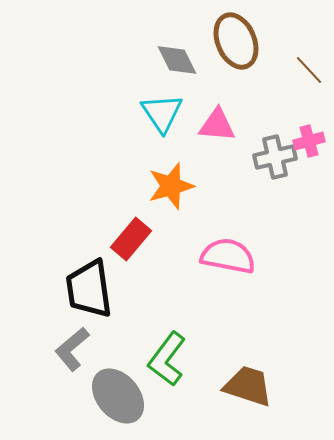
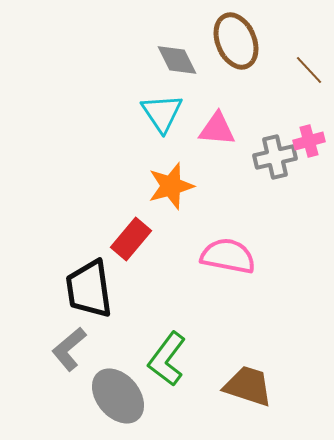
pink triangle: moved 4 px down
gray L-shape: moved 3 px left
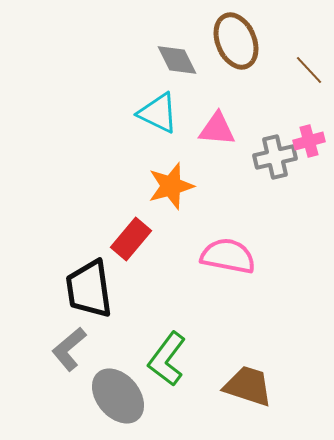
cyan triangle: moved 4 px left; rotated 30 degrees counterclockwise
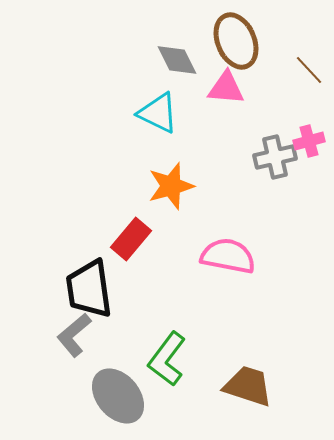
pink triangle: moved 9 px right, 41 px up
gray L-shape: moved 5 px right, 14 px up
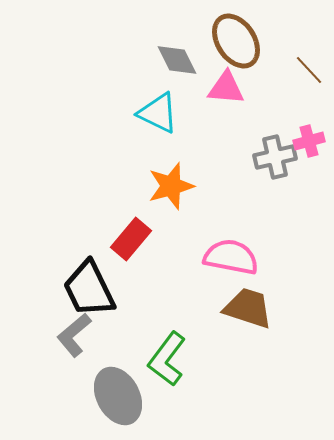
brown ellipse: rotated 10 degrees counterclockwise
pink semicircle: moved 3 px right, 1 px down
black trapezoid: rotated 18 degrees counterclockwise
brown trapezoid: moved 78 px up
gray ellipse: rotated 12 degrees clockwise
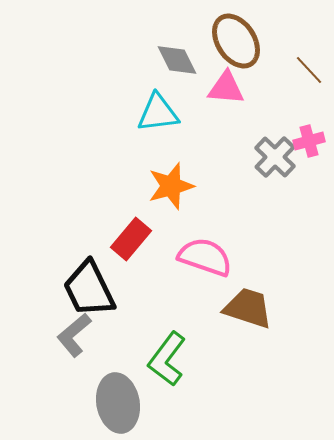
cyan triangle: rotated 33 degrees counterclockwise
gray cross: rotated 33 degrees counterclockwise
pink semicircle: moved 26 px left; rotated 8 degrees clockwise
gray ellipse: moved 7 px down; rotated 18 degrees clockwise
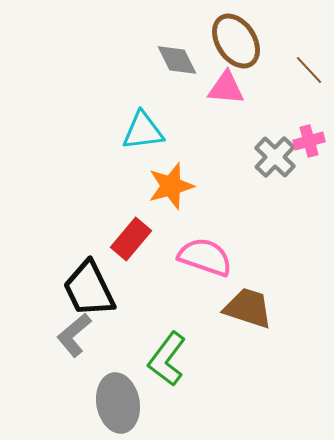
cyan triangle: moved 15 px left, 18 px down
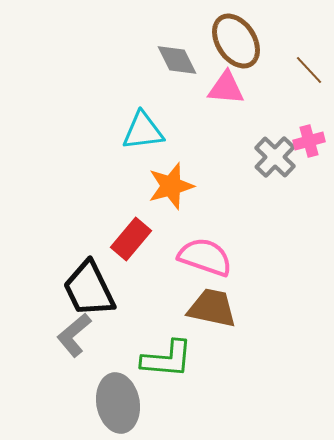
brown trapezoid: moved 36 px left; rotated 6 degrees counterclockwise
green L-shape: rotated 122 degrees counterclockwise
